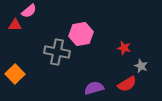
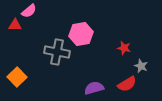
orange square: moved 2 px right, 3 px down
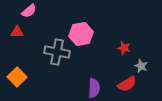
red triangle: moved 2 px right, 7 px down
purple semicircle: rotated 108 degrees clockwise
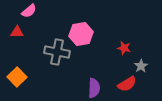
gray star: rotated 16 degrees clockwise
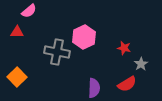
pink hexagon: moved 3 px right, 3 px down; rotated 15 degrees counterclockwise
gray star: moved 2 px up
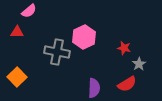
gray star: moved 2 px left
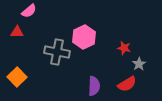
purple semicircle: moved 2 px up
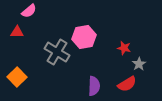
pink hexagon: rotated 15 degrees clockwise
gray cross: rotated 20 degrees clockwise
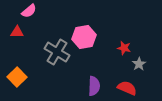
red semicircle: moved 4 px down; rotated 126 degrees counterclockwise
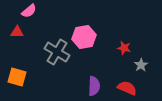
gray star: moved 2 px right, 1 px down
orange square: rotated 30 degrees counterclockwise
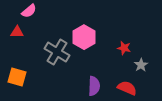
pink hexagon: rotated 20 degrees counterclockwise
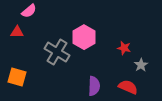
red semicircle: moved 1 px right, 1 px up
